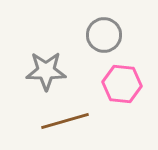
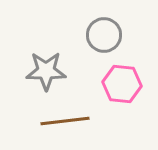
brown line: rotated 9 degrees clockwise
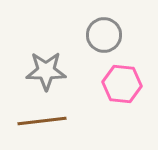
brown line: moved 23 px left
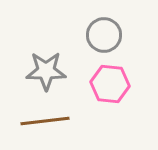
pink hexagon: moved 12 px left
brown line: moved 3 px right
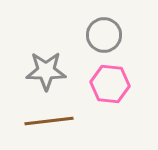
brown line: moved 4 px right
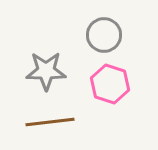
pink hexagon: rotated 12 degrees clockwise
brown line: moved 1 px right, 1 px down
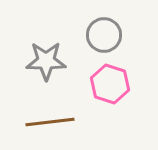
gray star: moved 10 px up
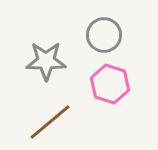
brown line: rotated 33 degrees counterclockwise
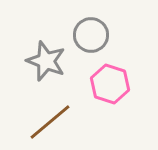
gray circle: moved 13 px left
gray star: rotated 21 degrees clockwise
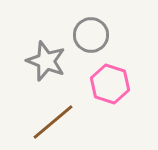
brown line: moved 3 px right
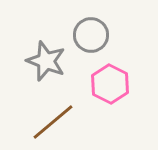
pink hexagon: rotated 9 degrees clockwise
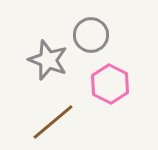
gray star: moved 2 px right, 1 px up
